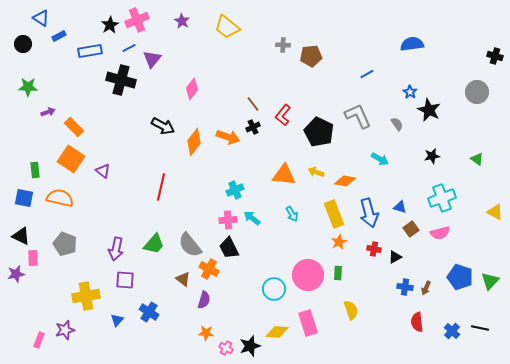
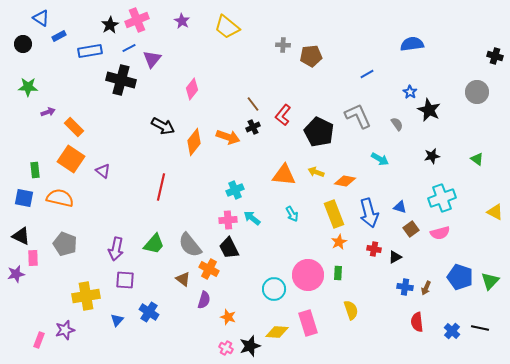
orange star at (206, 333): moved 22 px right, 16 px up; rotated 14 degrees clockwise
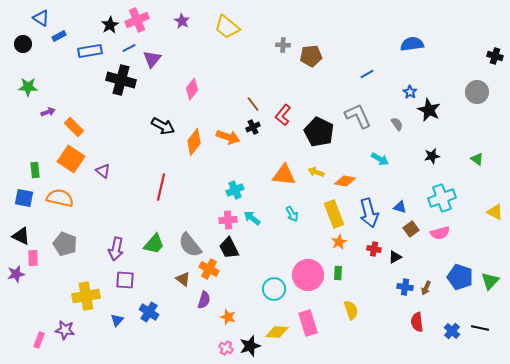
purple star at (65, 330): rotated 24 degrees clockwise
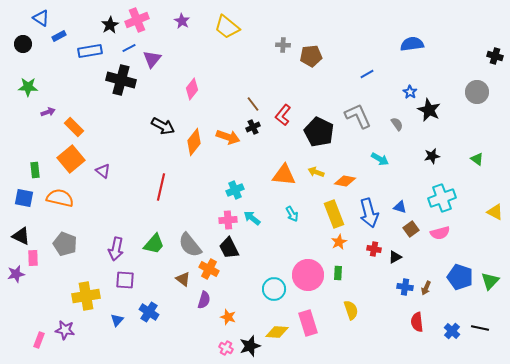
orange square at (71, 159): rotated 16 degrees clockwise
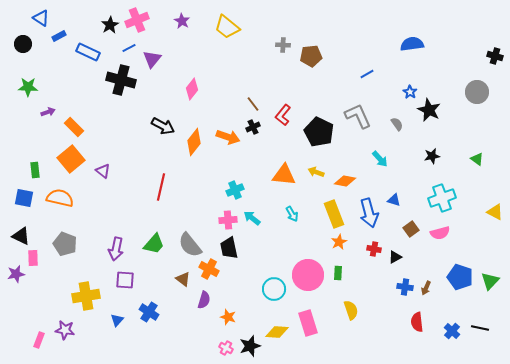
blue rectangle at (90, 51): moved 2 px left, 1 px down; rotated 35 degrees clockwise
cyan arrow at (380, 159): rotated 18 degrees clockwise
blue triangle at (400, 207): moved 6 px left, 7 px up
black trapezoid at (229, 248): rotated 15 degrees clockwise
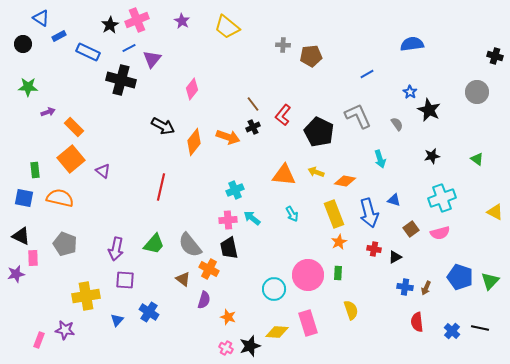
cyan arrow at (380, 159): rotated 24 degrees clockwise
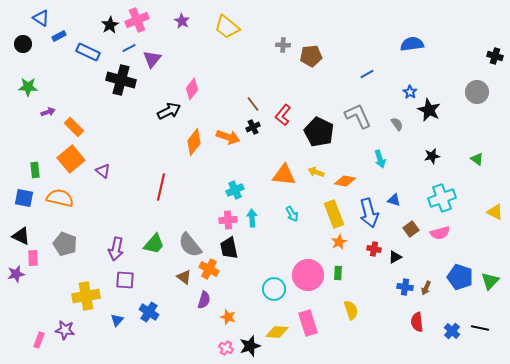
black arrow at (163, 126): moved 6 px right, 15 px up; rotated 55 degrees counterclockwise
cyan arrow at (252, 218): rotated 48 degrees clockwise
brown triangle at (183, 279): moved 1 px right, 2 px up
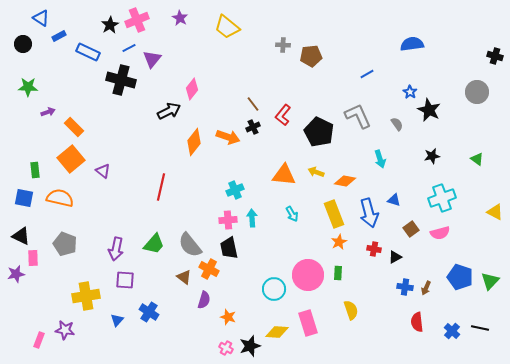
purple star at (182, 21): moved 2 px left, 3 px up
